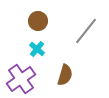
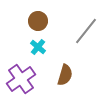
cyan cross: moved 1 px right, 2 px up
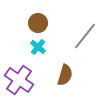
brown circle: moved 2 px down
gray line: moved 1 px left, 5 px down
purple cross: moved 2 px left, 1 px down; rotated 20 degrees counterclockwise
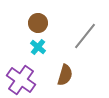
purple cross: moved 2 px right
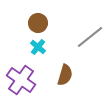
gray line: moved 5 px right, 1 px down; rotated 12 degrees clockwise
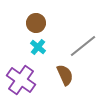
brown circle: moved 2 px left
gray line: moved 7 px left, 9 px down
brown semicircle: rotated 40 degrees counterclockwise
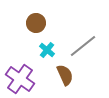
cyan cross: moved 9 px right, 3 px down
purple cross: moved 1 px left, 1 px up
